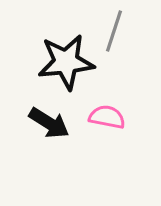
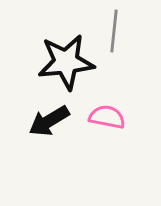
gray line: rotated 12 degrees counterclockwise
black arrow: moved 2 px up; rotated 117 degrees clockwise
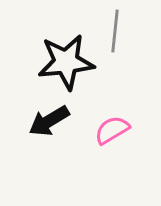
gray line: moved 1 px right
pink semicircle: moved 5 px right, 13 px down; rotated 42 degrees counterclockwise
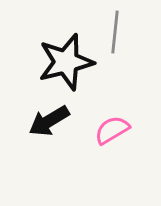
gray line: moved 1 px down
black star: rotated 8 degrees counterclockwise
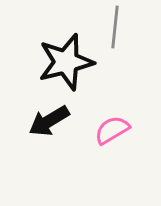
gray line: moved 5 px up
